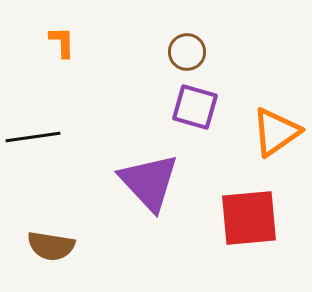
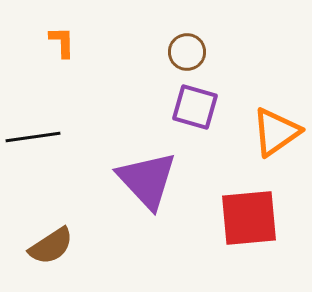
purple triangle: moved 2 px left, 2 px up
brown semicircle: rotated 42 degrees counterclockwise
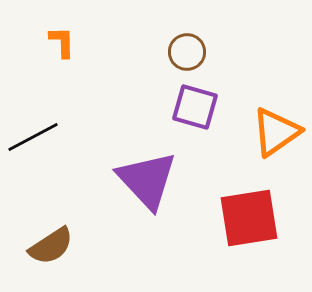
black line: rotated 20 degrees counterclockwise
red square: rotated 4 degrees counterclockwise
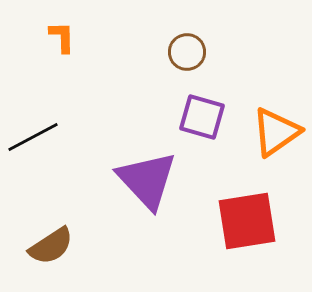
orange L-shape: moved 5 px up
purple square: moved 7 px right, 10 px down
red square: moved 2 px left, 3 px down
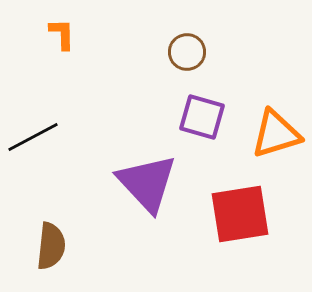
orange L-shape: moved 3 px up
orange triangle: moved 2 px down; rotated 18 degrees clockwise
purple triangle: moved 3 px down
red square: moved 7 px left, 7 px up
brown semicircle: rotated 51 degrees counterclockwise
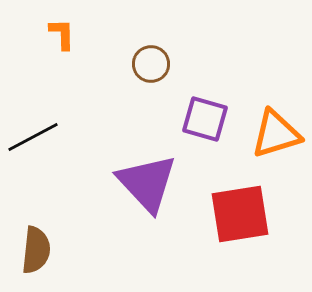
brown circle: moved 36 px left, 12 px down
purple square: moved 3 px right, 2 px down
brown semicircle: moved 15 px left, 4 px down
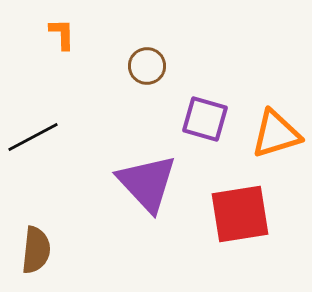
brown circle: moved 4 px left, 2 px down
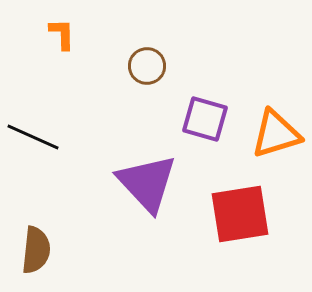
black line: rotated 52 degrees clockwise
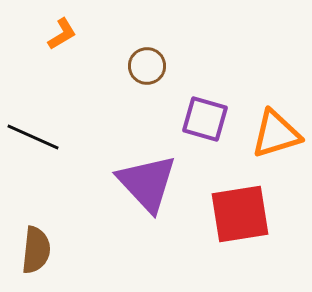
orange L-shape: rotated 60 degrees clockwise
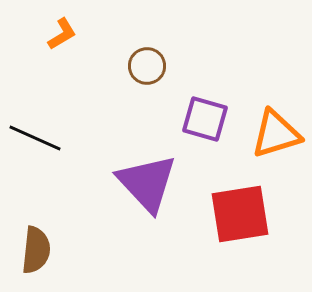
black line: moved 2 px right, 1 px down
